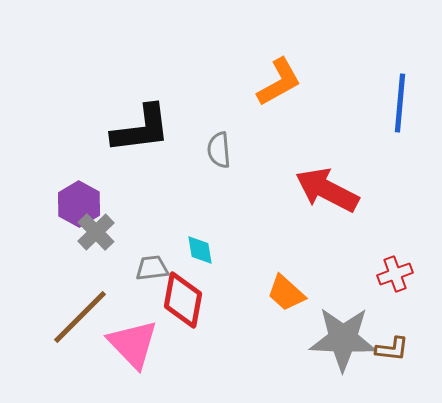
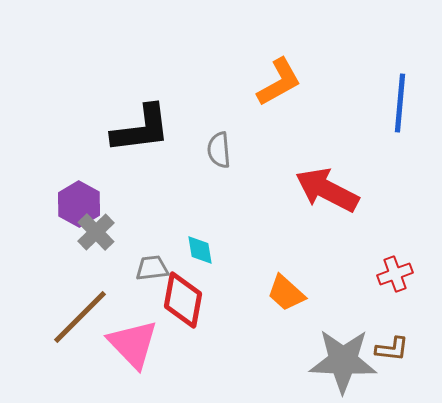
gray star: moved 22 px down
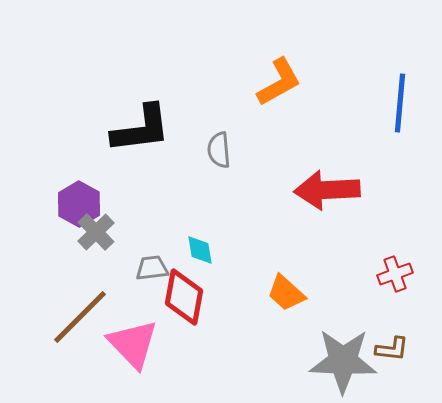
red arrow: rotated 30 degrees counterclockwise
red diamond: moved 1 px right, 3 px up
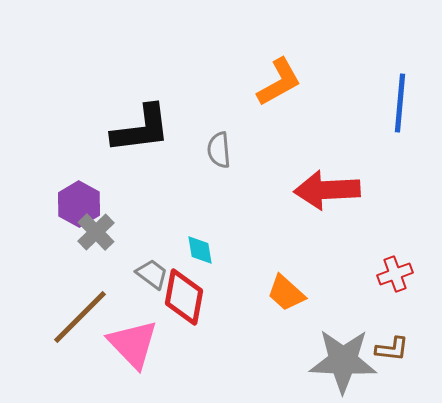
gray trapezoid: moved 6 px down; rotated 44 degrees clockwise
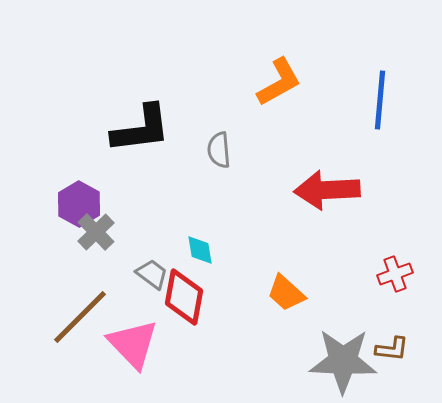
blue line: moved 20 px left, 3 px up
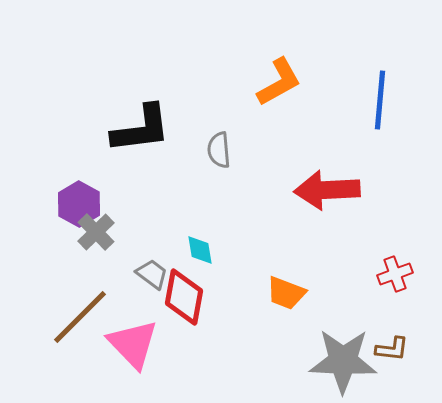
orange trapezoid: rotated 21 degrees counterclockwise
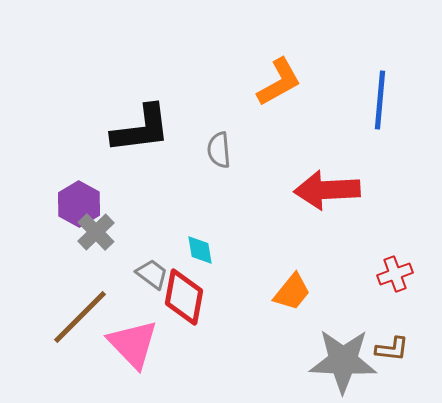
orange trapezoid: moved 6 px right, 1 px up; rotated 72 degrees counterclockwise
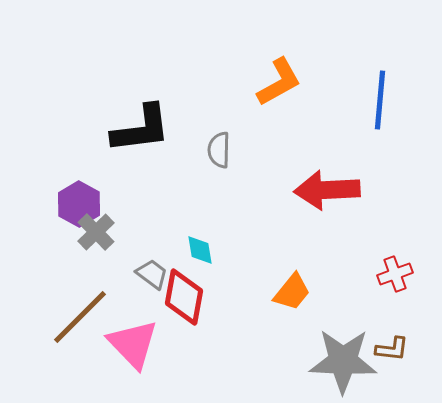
gray semicircle: rotated 6 degrees clockwise
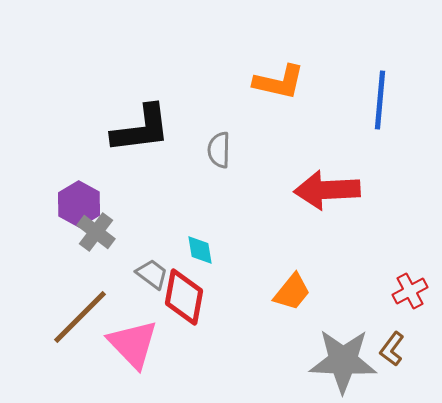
orange L-shape: rotated 42 degrees clockwise
gray cross: rotated 9 degrees counterclockwise
red cross: moved 15 px right, 17 px down; rotated 8 degrees counterclockwise
brown L-shape: rotated 120 degrees clockwise
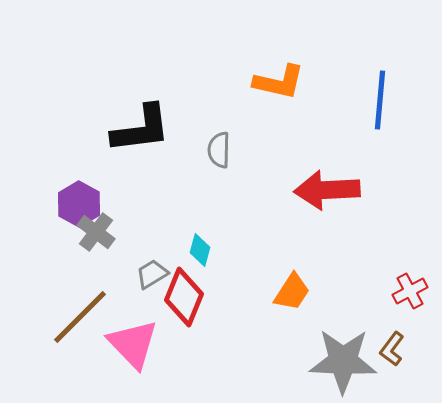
cyan diamond: rotated 24 degrees clockwise
gray trapezoid: rotated 68 degrees counterclockwise
orange trapezoid: rotated 6 degrees counterclockwise
red diamond: rotated 12 degrees clockwise
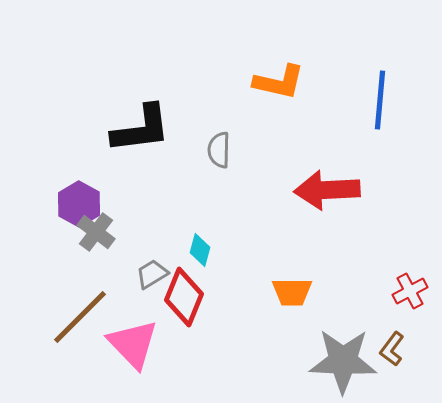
orange trapezoid: rotated 57 degrees clockwise
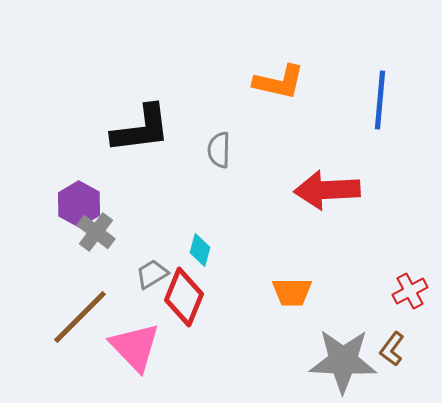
pink triangle: moved 2 px right, 3 px down
